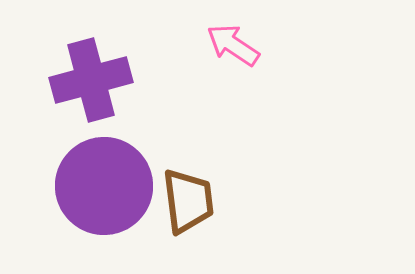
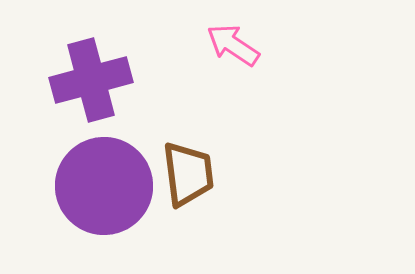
brown trapezoid: moved 27 px up
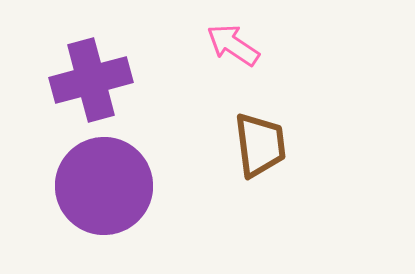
brown trapezoid: moved 72 px right, 29 px up
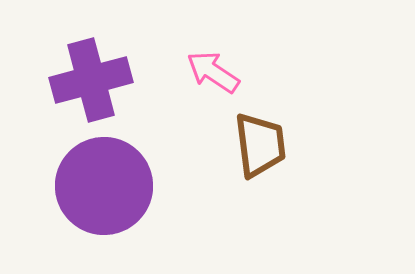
pink arrow: moved 20 px left, 27 px down
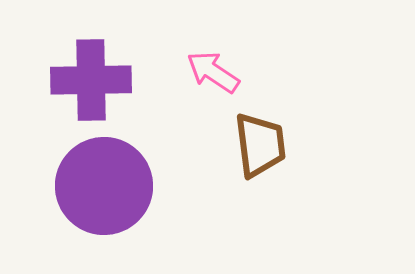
purple cross: rotated 14 degrees clockwise
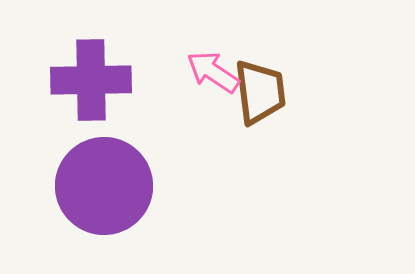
brown trapezoid: moved 53 px up
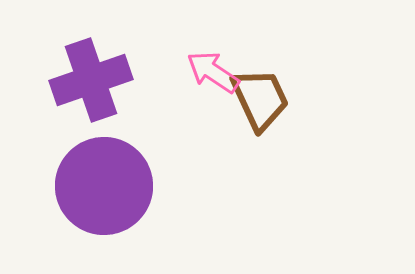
purple cross: rotated 18 degrees counterclockwise
brown trapezoid: moved 7 px down; rotated 18 degrees counterclockwise
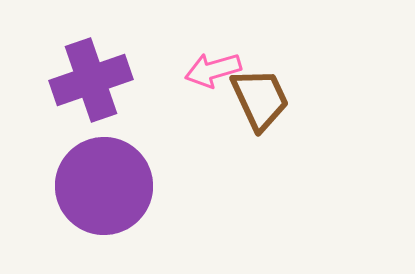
pink arrow: moved 2 px up; rotated 50 degrees counterclockwise
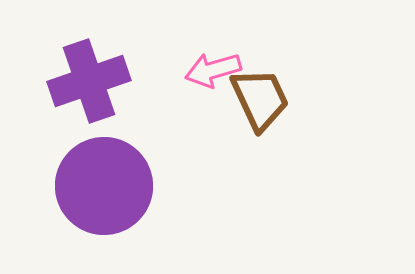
purple cross: moved 2 px left, 1 px down
